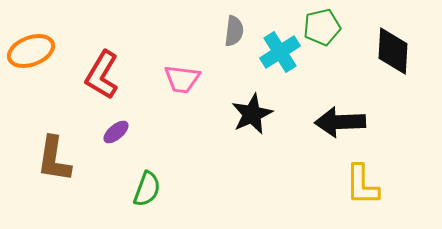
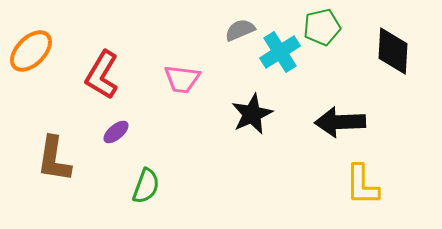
gray semicircle: moved 6 px right, 1 px up; rotated 120 degrees counterclockwise
orange ellipse: rotated 24 degrees counterclockwise
green semicircle: moved 1 px left, 3 px up
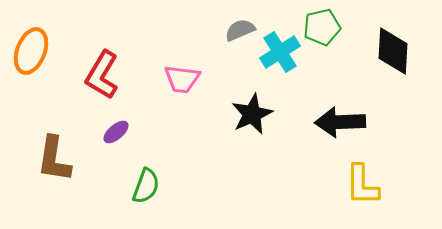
orange ellipse: rotated 24 degrees counterclockwise
